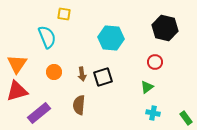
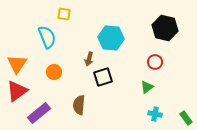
brown arrow: moved 7 px right, 15 px up; rotated 24 degrees clockwise
red triangle: rotated 20 degrees counterclockwise
cyan cross: moved 2 px right, 1 px down
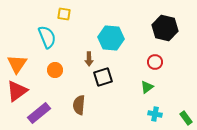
brown arrow: rotated 16 degrees counterclockwise
orange circle: moved 1 px right, 2 px up
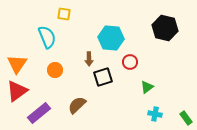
red circle: moved 25 px left
brown semicircle: moved 2 px left; rotated 42 degrees clockwise
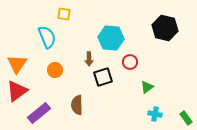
brown semicircle: rotated 48 degrees counterclockwise
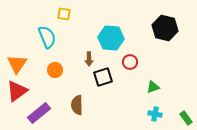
green triangle: moved 6 px right; rotated 16 degrees clockwise
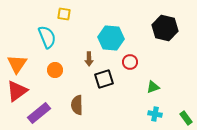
black square: moved 1 px right, 2 px down
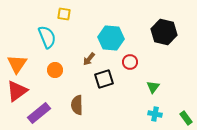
black hexagon: moved 1 px left, 4 px down
brown arrow: rotated 40 degrees clockwise
green triangle: rotated 32 degrees counterclockwise
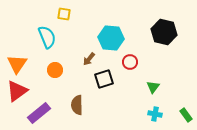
green rectangle: moved 3 px up
